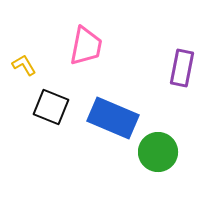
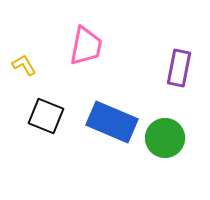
purple rectangle: moved 3 px left
black square: moved 5 px left, 9 px down
blue rectangle: moved 1 px left, 4 px down
green circle: moved 7 px right, 14 px up
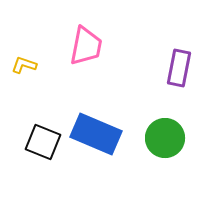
yellow L-shape: rotated 40 degrees counterclockwise
black square: moved 3 px left, 26 px down
blue rectangle: moved 16 px left, 12 px down
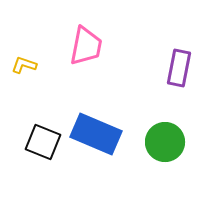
green circle: moved 4 px down
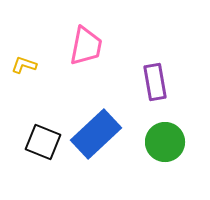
purple rectangle: moved 24 px left, 14 px down; rotated 21 degrees counterclockwise
blue rectangle: rotated 66 degrees counterclockwise
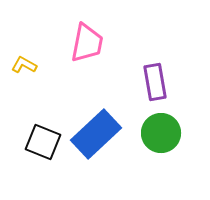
pink trapezoid: moved 1 px right, 3 px up
yellow L-shape: rotated 10 degrees clockwise
green circle: moved 4 px left, 9 px up
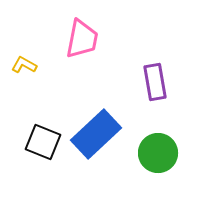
pink trapezoid: moved 5 px left, 4 px up
green circle: moved 3 px left, 20 px down
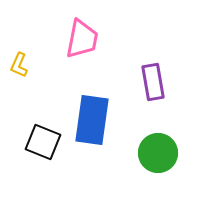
yellow L-shape: moved 5 px left; rotated 95 degrees counterclockwise
purple rectangle: moved 2 px left
blue rectangle: moved 4 px left, 14 px up; rotated 39 degrees counterclockwise
